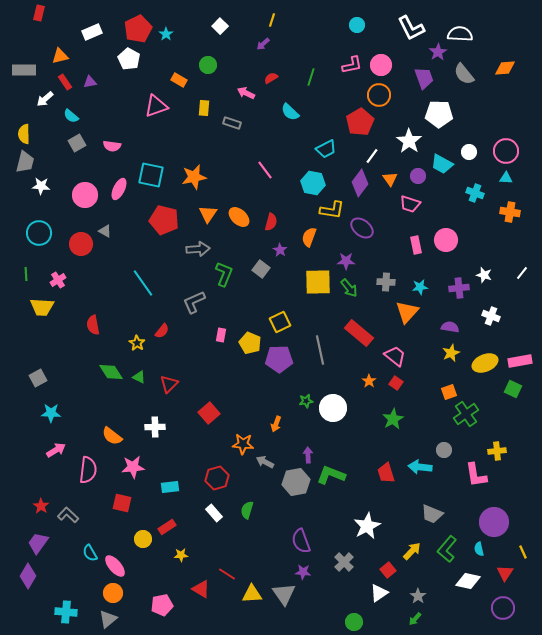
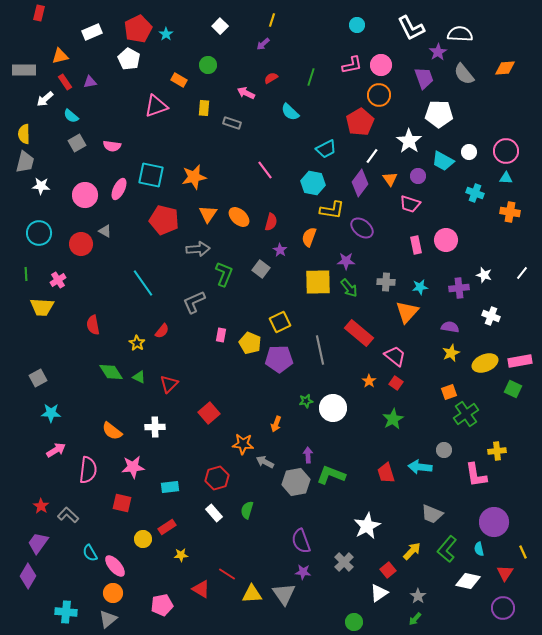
cyan trapezoid at (442, 164): moved 1 px right, 3 px up
orange semicircle at (112, 436): moved 5 px up
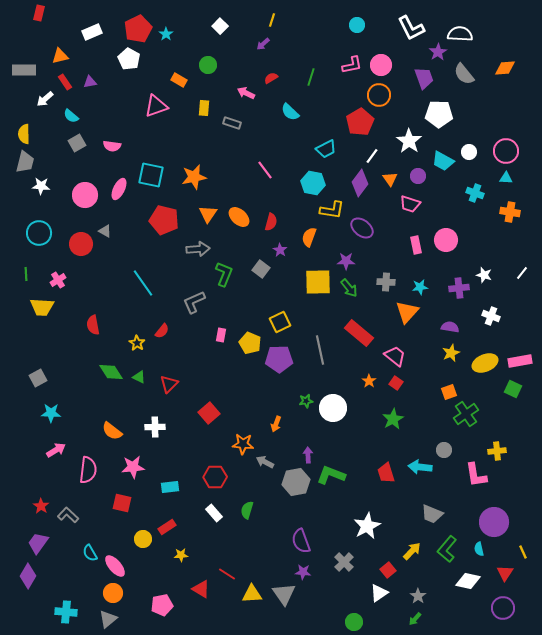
red hexagon at (217, 478): moved 2 px left, 1 px up; rotated 15 degrees clockwise
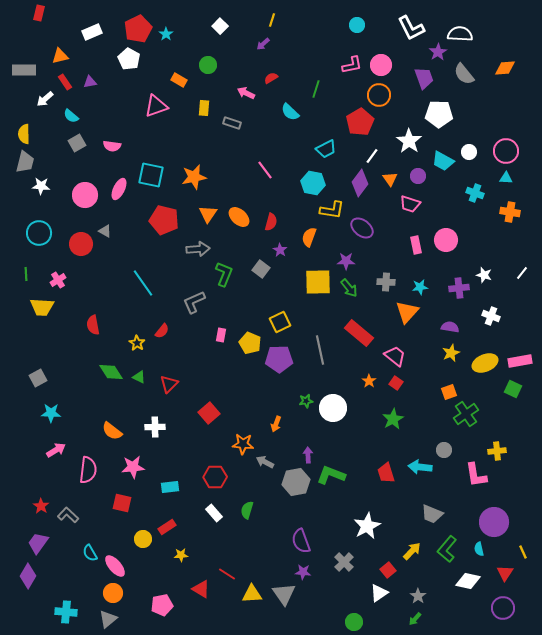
green line at (311, 77): moved 5 px right, 12 px down
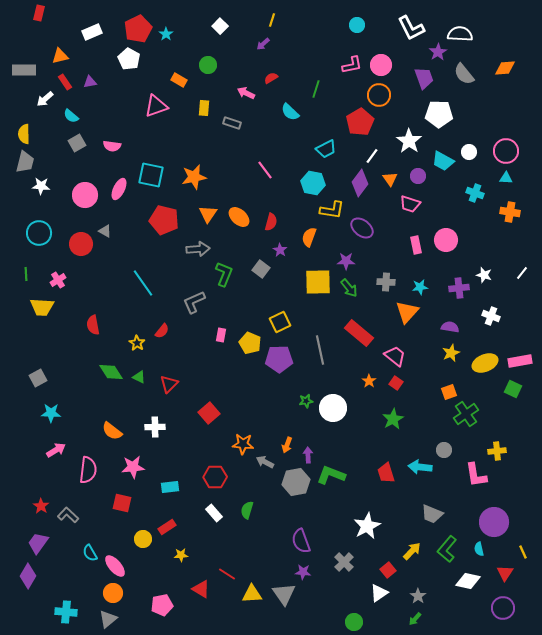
orange arrow at (276, 424): moved 11 px right, 21 px down
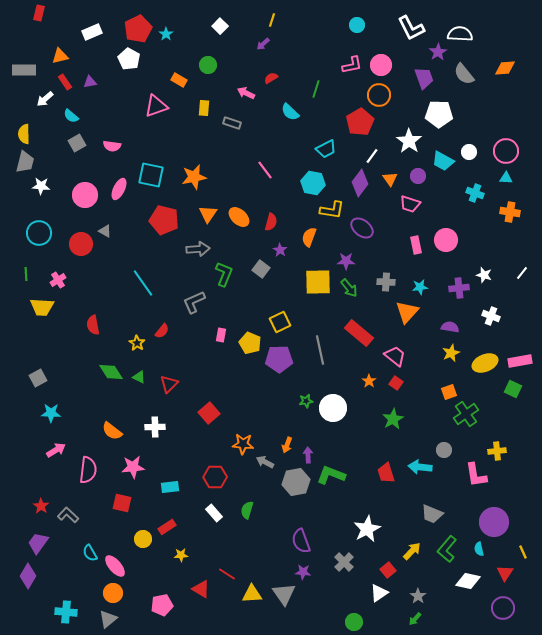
white star at (367, 526): moved 3 px down
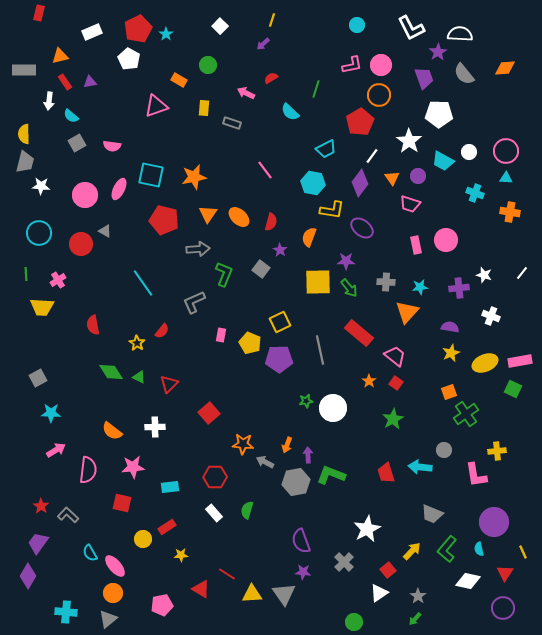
white arrow at (45, 99): moved 4 px right, 2 px down; rotated 42 degrees counterclockwise
orange triangle at (390, 179): moved 2 px right, 1 px up
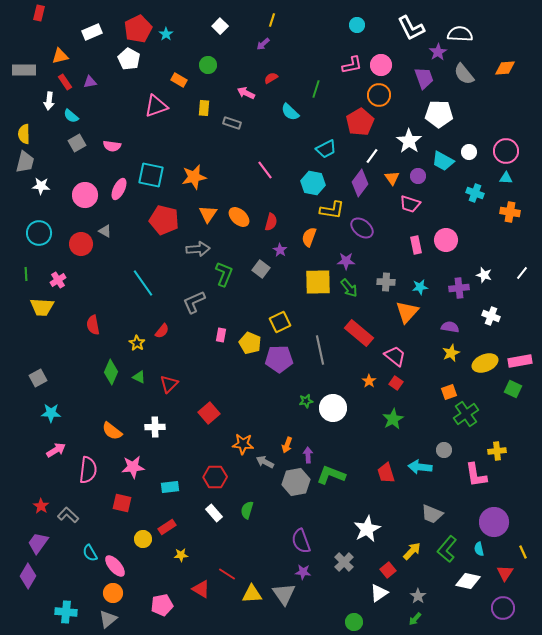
green diamond at (111, 372): rotated 55 degrees clockwise
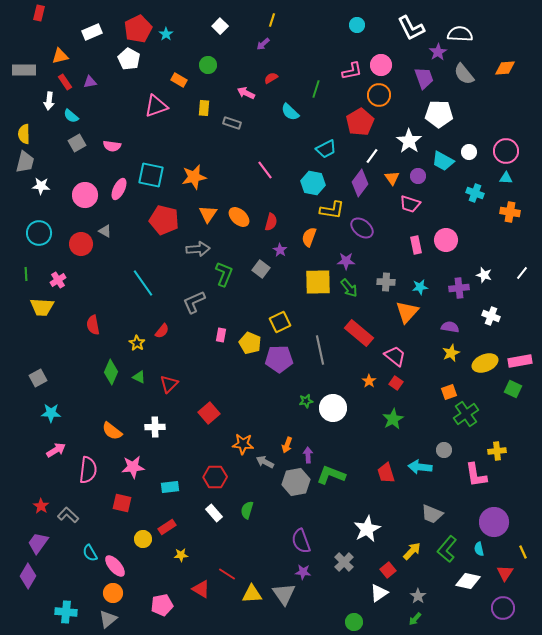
pink L-shape at (352, 65): moved 6 px down
